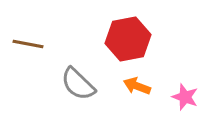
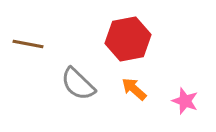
orange arrow: moved 3 px left, 3 px down; rotated 20 degrees clockwise
pink star: moved 4 px down
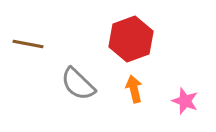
red hexagon: moved 3 px right; rotated 9 degrees counterclockwise
orange arrow: rotated 36 degrees clockwise
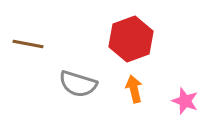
gray semicircle: rotated 27 degrees counterclockwise
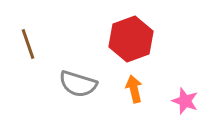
brown line: rotated 60 degrees clockwise
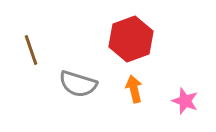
brown line: moved 3 px right, 6 px down
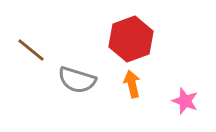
brown line: rotated 32 degrees counterclockwise
gray semicircle: moved 1 px left, 4 px up
orange arrow: moved 2 px left, 5 px up
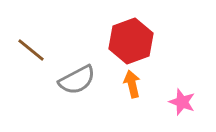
red hexagon: moved 2 px down
gray semicircle: rotated 45 degrees counterclockwise
pink star: moved 3 px left, 1 px down
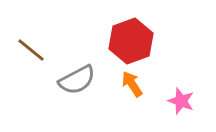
orange arrow: rotated 20 degrees counterclockwise
pink star: moved 1 px left, 1 px up
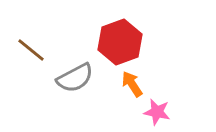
red hexagon: moved 11 px left, 1 px down
gray semicircle: moved 2 px left, 2 px up
pink star: moved 24 px left, 11 px down; rotated 8 degrees counterclockwise
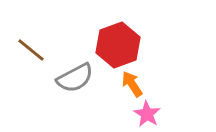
red hexagon: moved 2 px left, 3 px down
pink star: moved 10 px left, 2 px down; rotated 20 degrees clockwise
